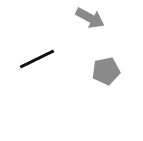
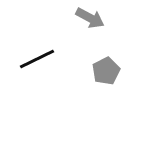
gray pentagon: rotated 16 degrees counterclockwise
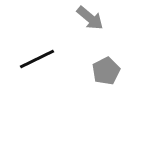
gray arrow: rotated 12 degrees clockwise
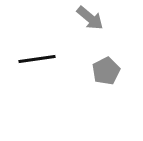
black line: rotated 18 degrees clockwise
